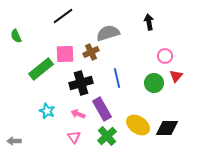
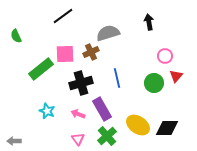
pink triangle: moved 4 px right, 2 px down
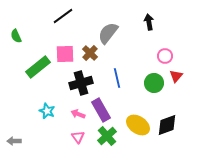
gray semicircle: rotated 35 degrees counterclockwise
brown cross: moved 1 px left, 1 px down; rotated 21 degrees counterclockwise
green rectangle: moved 3 px left, 2 px up
purple rectangle: moved 1 px left, 1 px down
black diamond: moved 3 px up; rotated 20 degrees counterclockwise
pink triangle: moved 2 px up
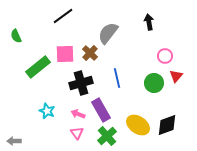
pink triangle: moved 1 px left, 4 px up
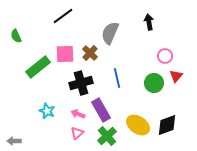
gray semicircle: moved 2 px right; rotated 15 degrees counterclockwise
pink triangle: rotated 24 degrees clockwise
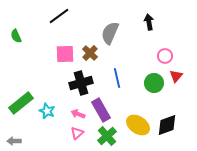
black line: moved 4 px left
green rectangle: moved 17 px left, 36 px down
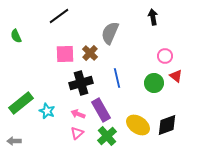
black arrow: moved 4 px right, 5 px up
red triangle: rotated 32 degrees counterclockwise
